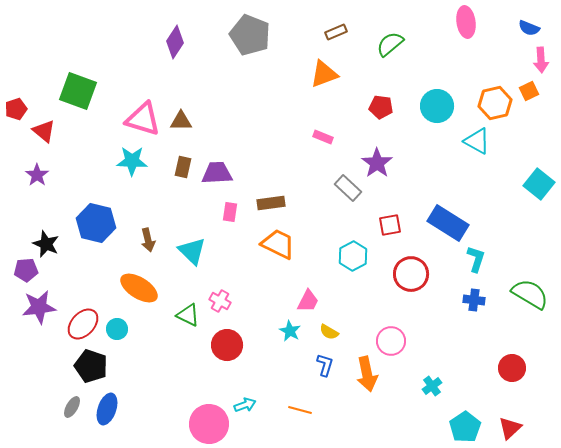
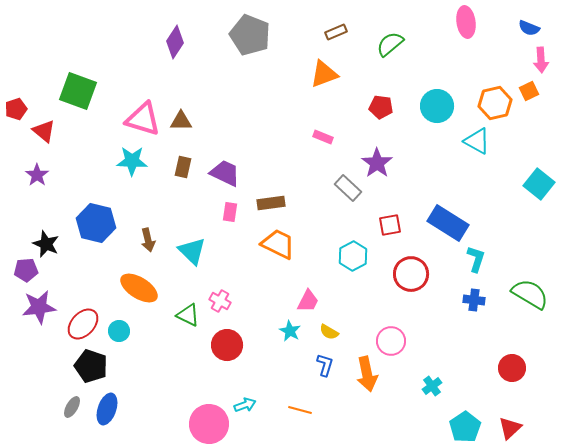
purple trapezoid at (217, 173): moved 8 px right; rotated 28 degrees clockwise
cyan circle at (117, 329): moved 2 px right, 2 px down
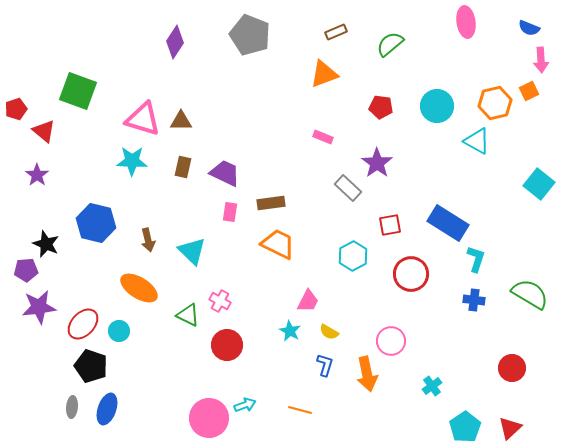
gray ellipse at (72, 407): rotated 25 degrees counterclockwise
pink circle at (209, 424): moved 6 px up
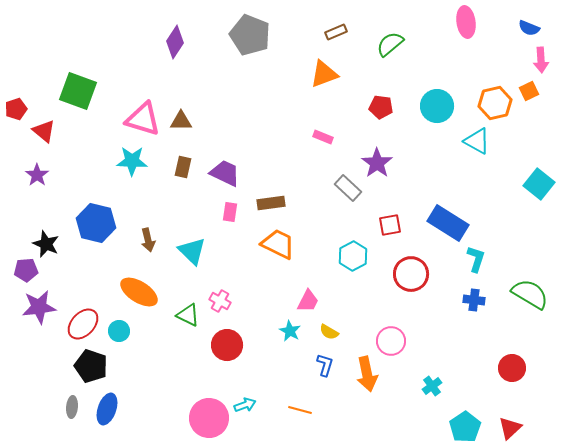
orange ellipse at (139, 288): moved 4 px down
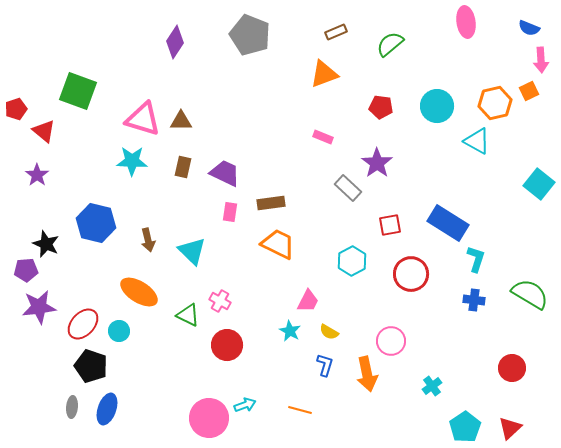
cyan hexagon at (353, 256): moved 1 px left, 5 px down
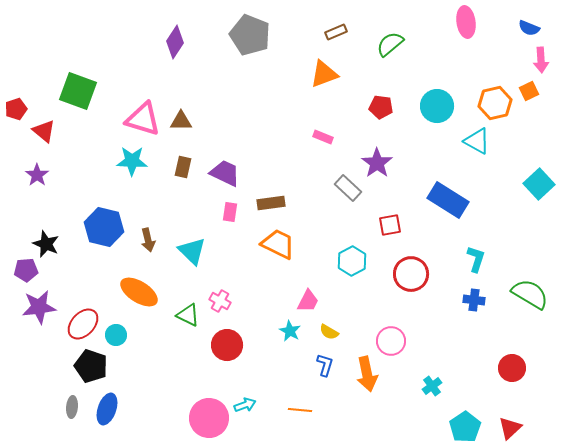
cyan square at (539, 184): rotated 8 degrees clockwise
blue hexagon at (96, 223): moved 8 px right, 4 px down
blue rectangle at (448, 223): moved 23 px up
cyan circle at (119, 331): moved 3 px left, 4 px down
orange line at (300, 410): rotated 10 degrees counterclockwise
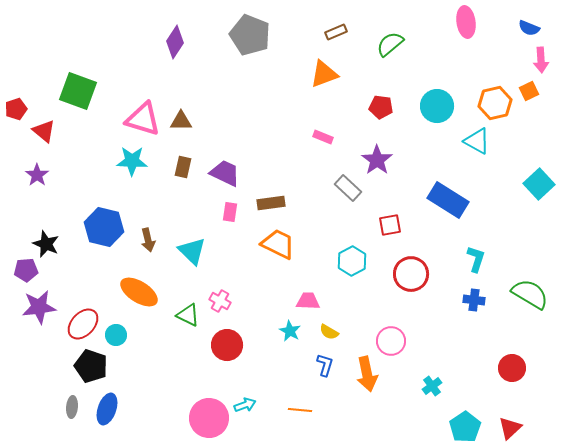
purple star at (377, 163): moved 3 px up
pink trapezoid at (308, 301): rotated 115 degrees counterclockwise
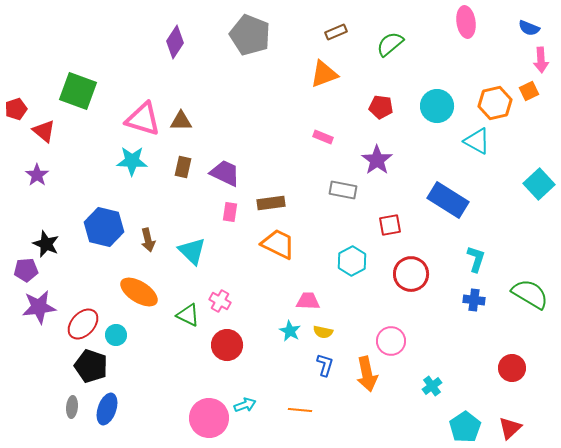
gray rectangle at (348, 188): moved 5 px left, 2 px down; rotated 32 degrees counterclockwise
yellow semicircle at (329, 332): moved 6 px left; rotated 18 degrees counterclockwise
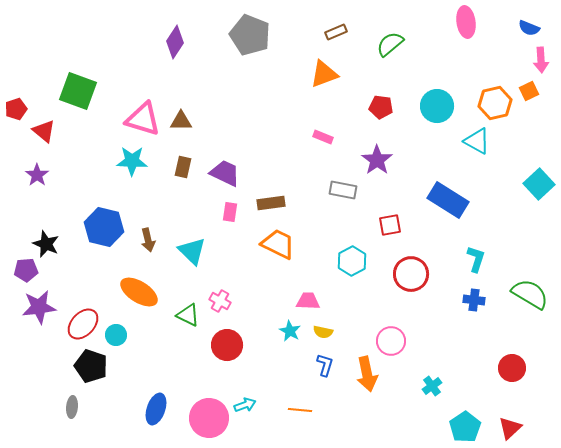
blue ellipse at (107, 409): moved 49 px right
